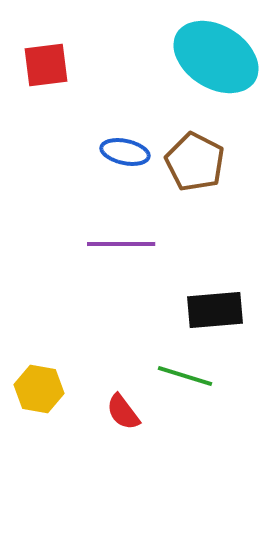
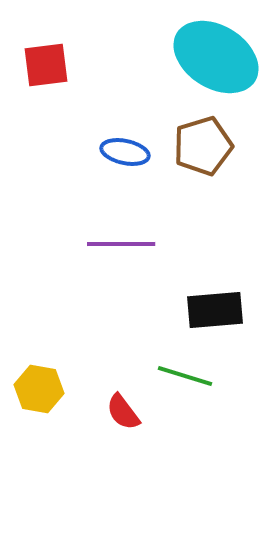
brown pentagon: moved 8 px right, 16 px up; rotated 28 degrees clockwise
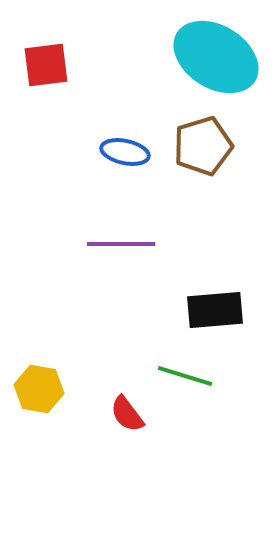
red semicircle: moved 4 px right, 2 px down
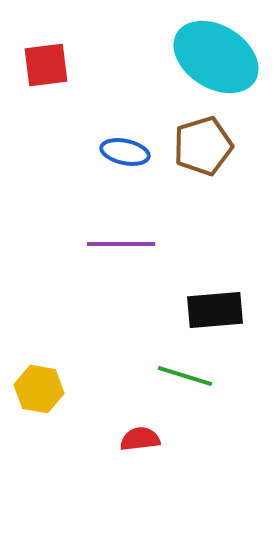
red semicircle: moved 13 px right, 25 px down; rotated 120 degrees clockwise
